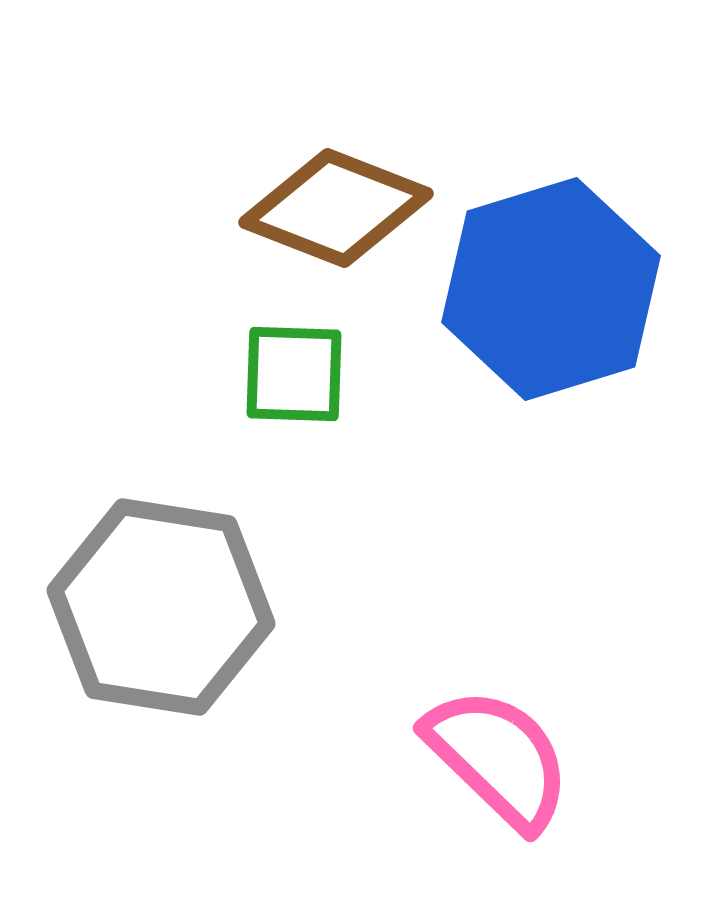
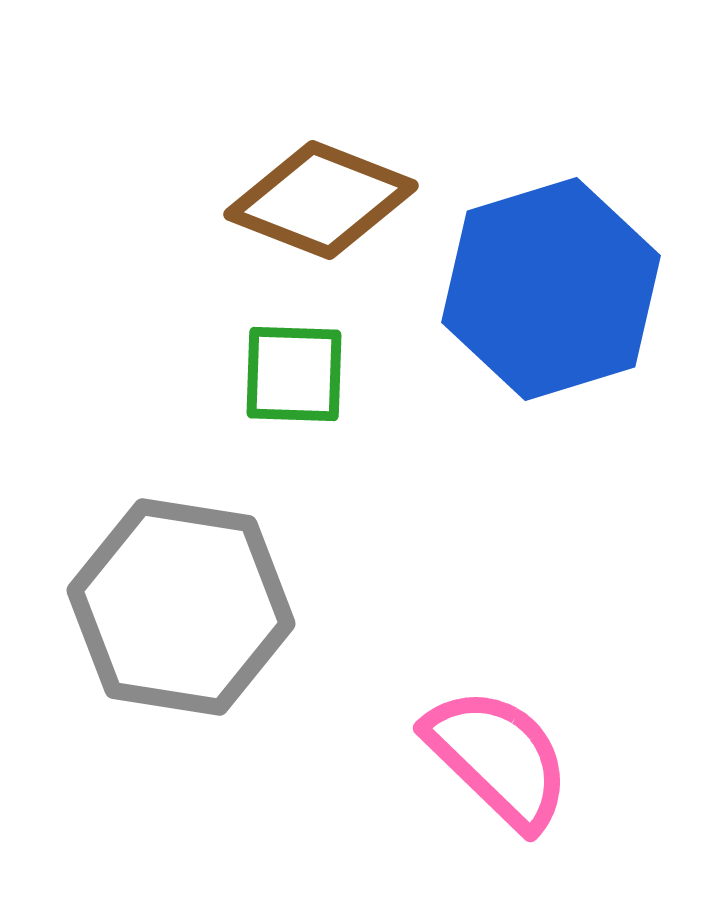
brown diamond: moved 15 px left, 8 px up
gray hexagon: moved 20 px right
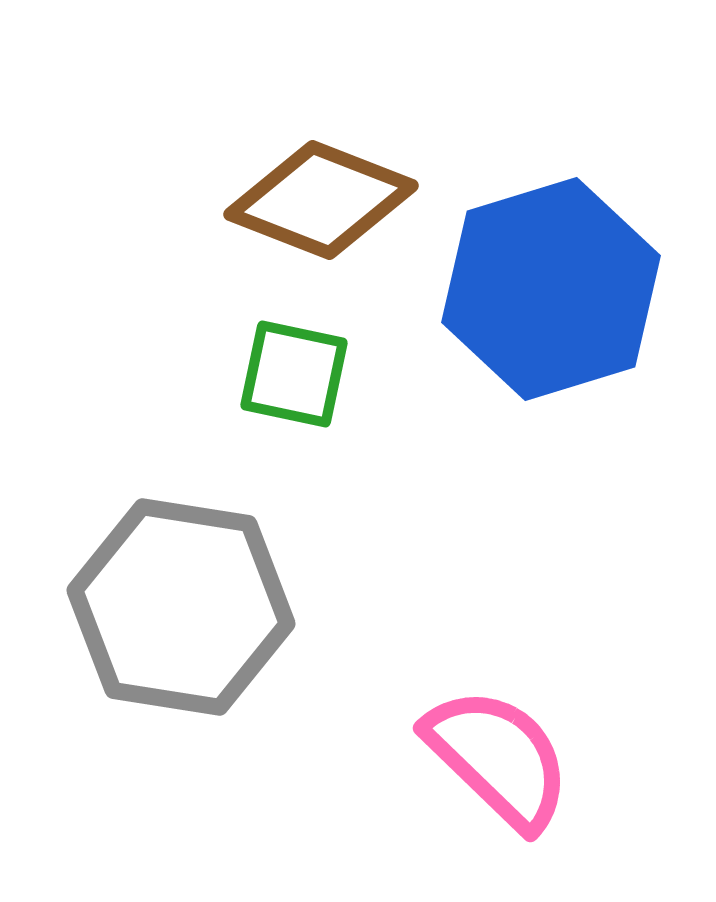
green square: rotated 10 degrees clockwise
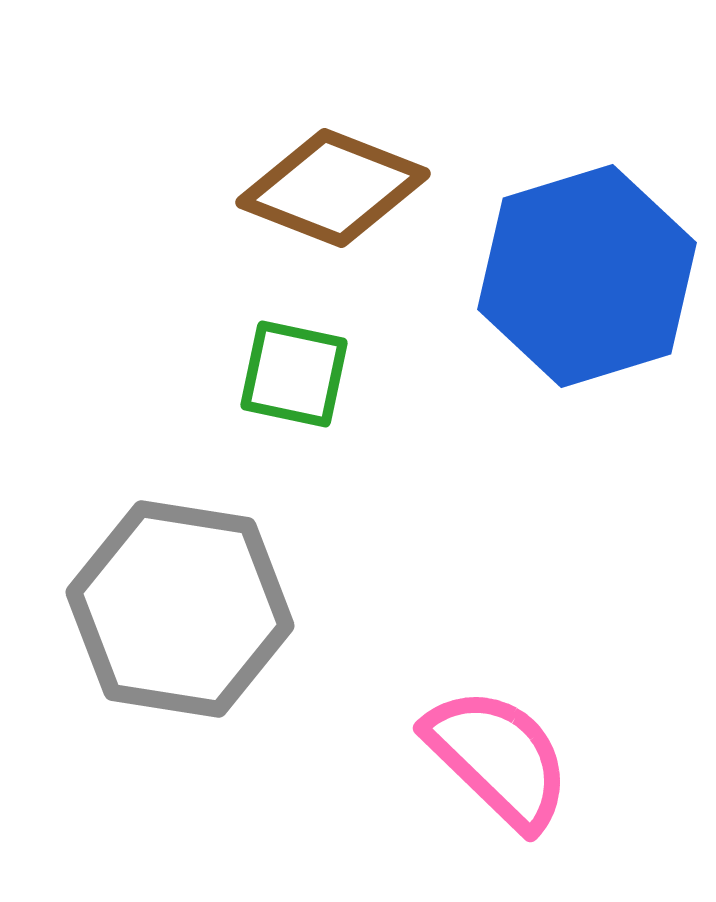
brown diamond: moved 12 px right, 12 px up
blue hexagon: moved 36 px right, 13 px up
gray hexagon: moved 1 px left, 2 px down
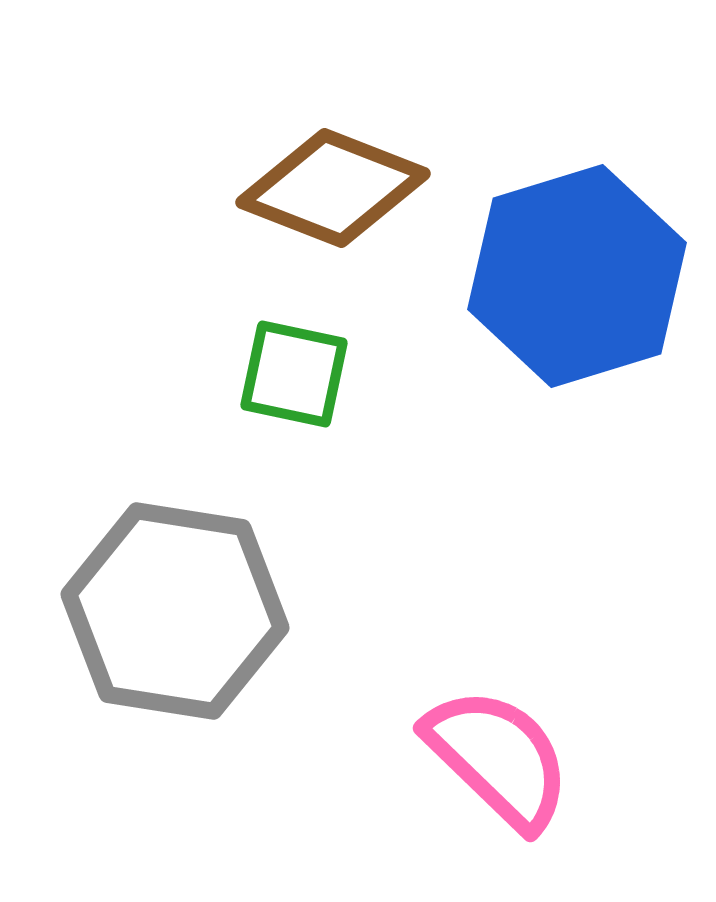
blue hexagon: moved 10 px left
gray hexagon: moved 5 px left, 2 px down
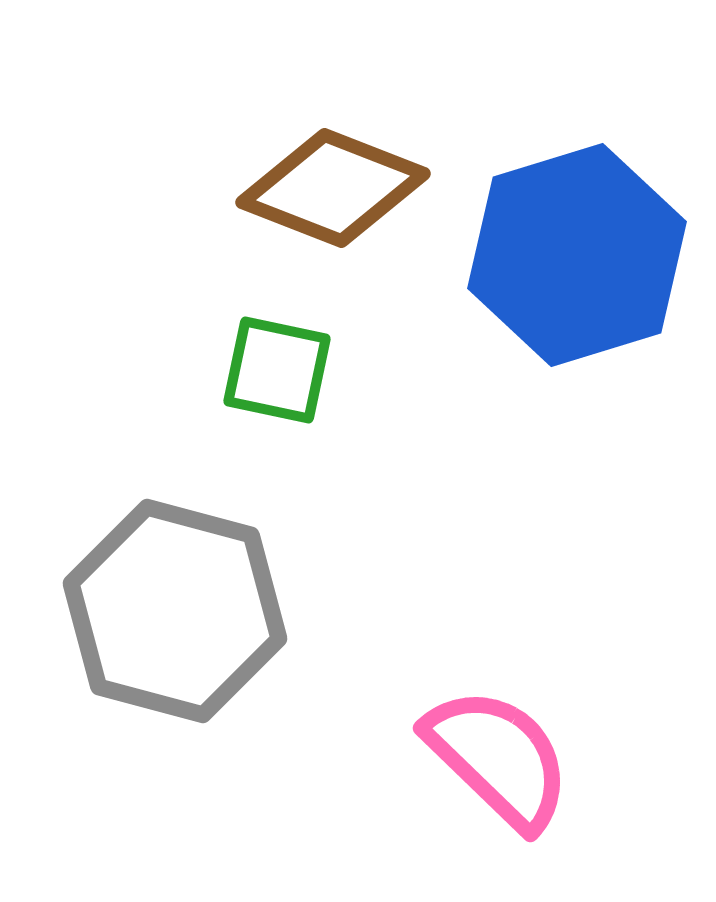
blue hexagon: moved 21 px up
green square: moved 17 px left, 4 px up
gray hexagon: rotated 6 degrees clockwise
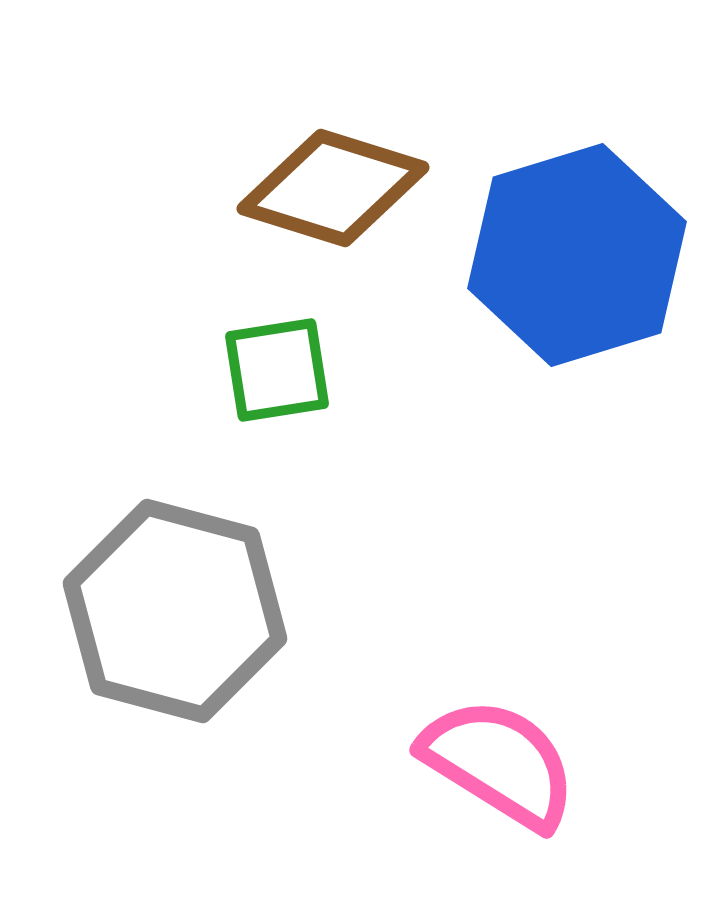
brown diamond: rotated 4 degrees counterclockwise
green square: rotated 21 degrees counterclockwise
pink semicircle: moved 1 px right, 5 px down; rotated 12 degrees counterclockwise
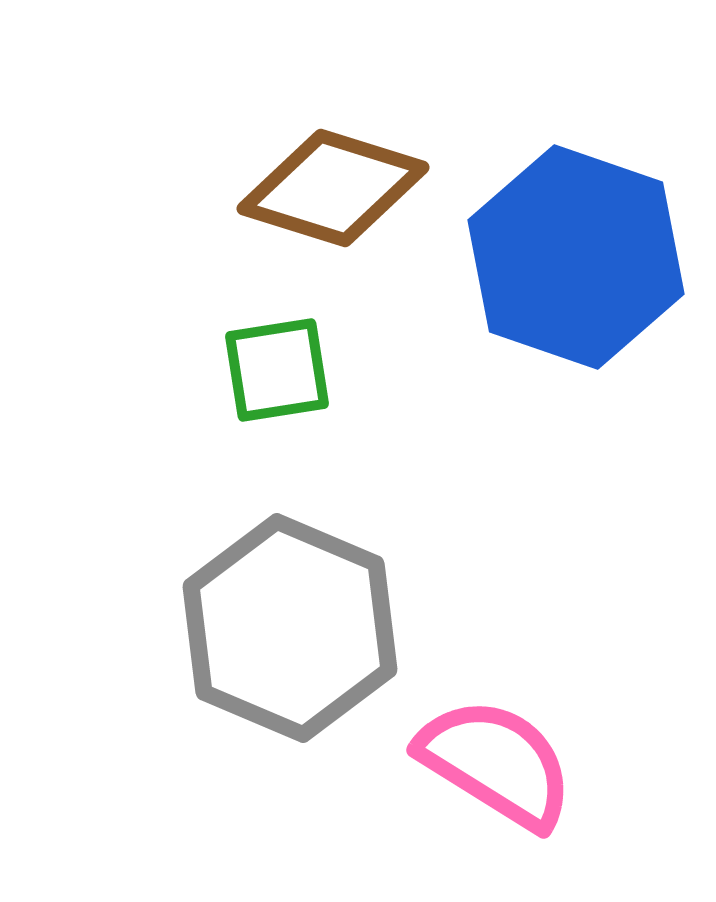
blue hexagon: moved 1 px left, 2 px down; rotated 24 degrees counterclockwise
gray hexagon: moved 115 px right, 17 px down; rotated 8 degrees clockwise
pink semicircle: moved 3 px left
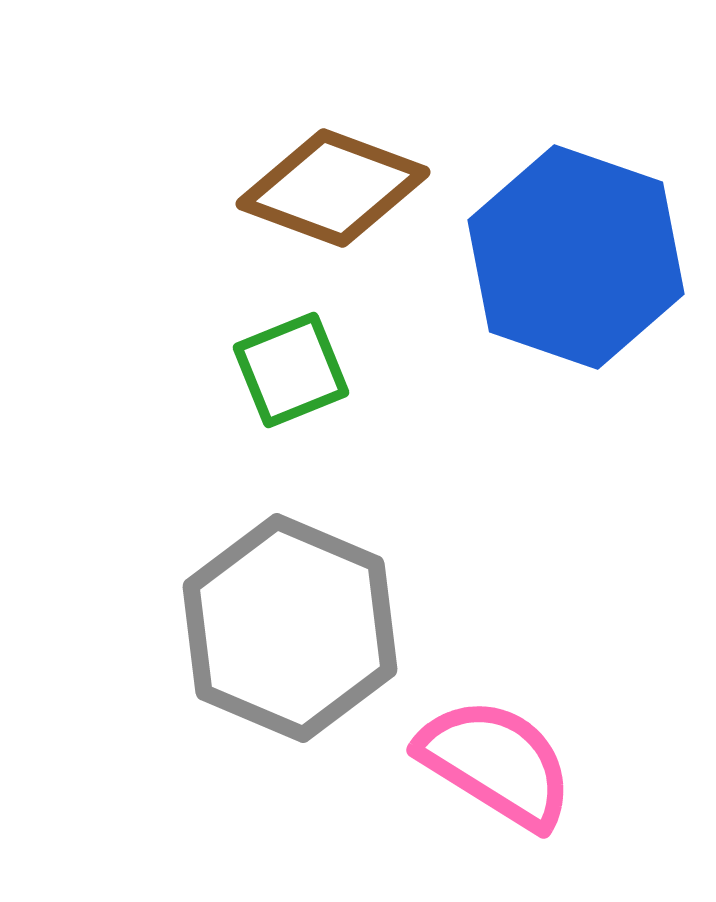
brown diamond: rotated 3 degrees clockwise
green square: moved 14 px right; rotated 13 degrees counterclockwise
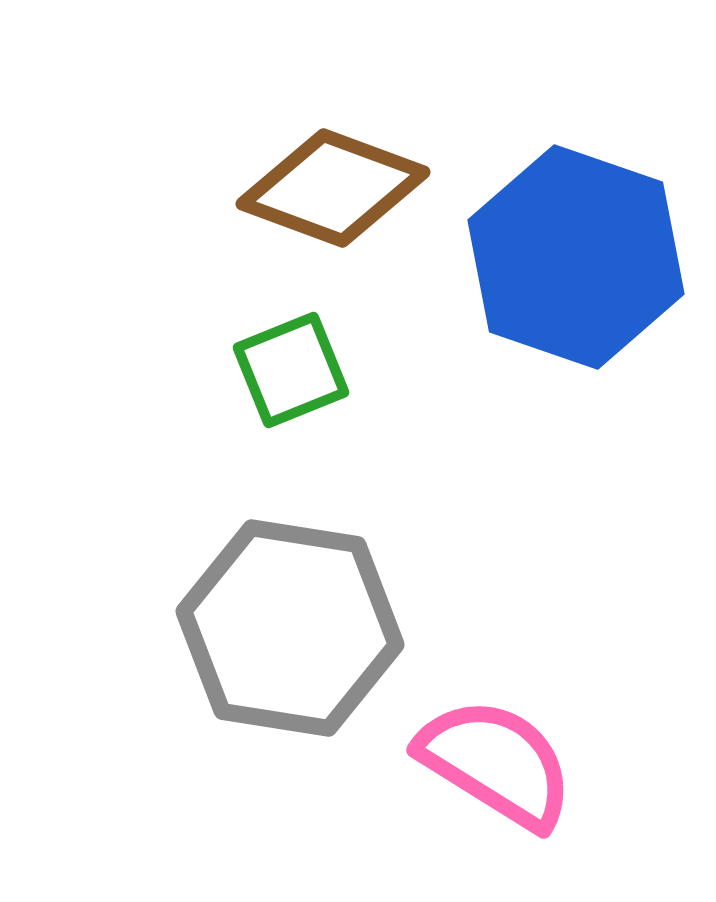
gray hexagon: rotated 14 degrees counterclockwise
